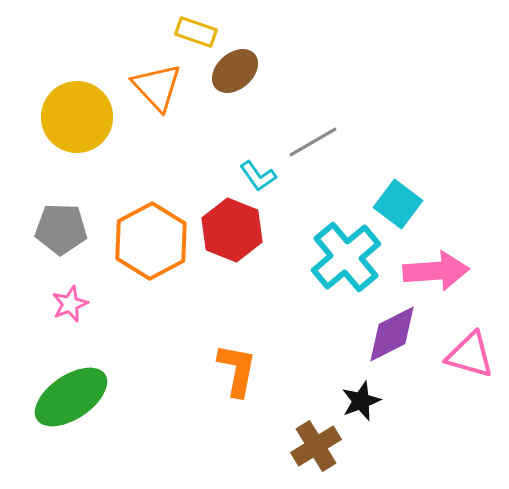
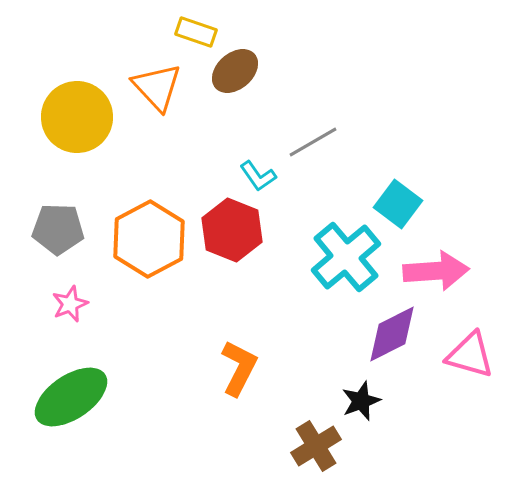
gray pentagon: moved 3 px left
orange hexagon: moved 2 px left, 2 px up
orange L-shape: moved 2 px right, 2 px up; rotated 16 degrees clockwise
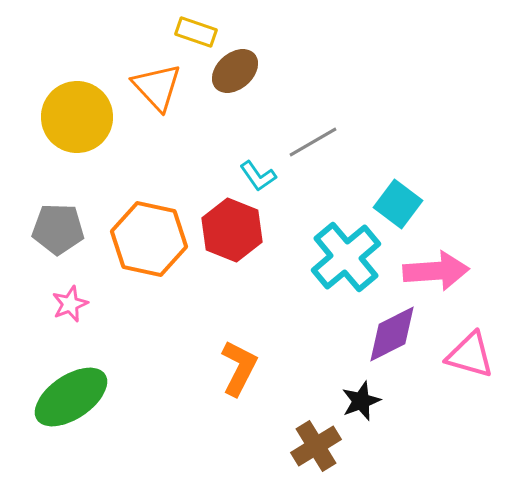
orange hexagon: rotated 20 degrees counterclockwise
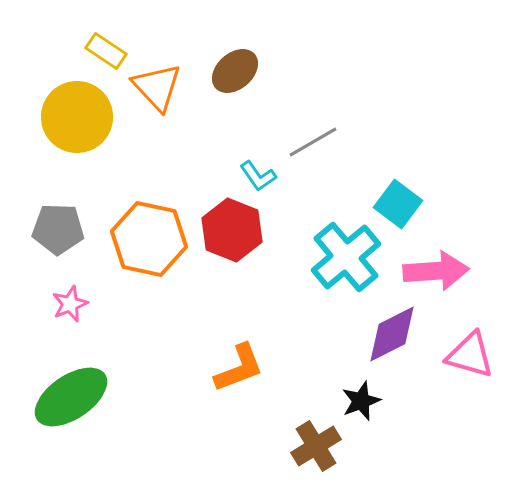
yellow rectangle: moved 90 px left, 19 px down; rotated 15 degrees clockwise
orange L-shape: rotated 42 degrees clockwise
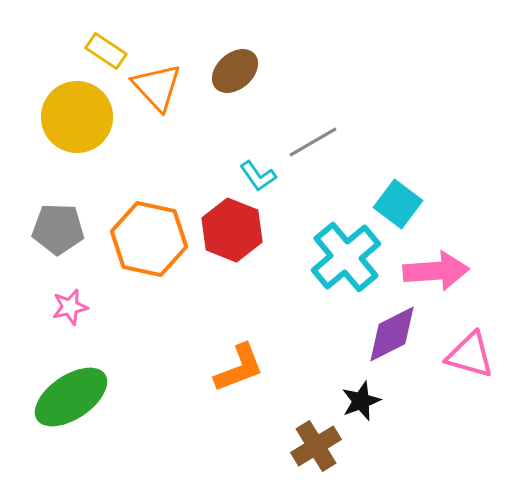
pink star: moved 3 px down; rotated 9 degrees clockwise
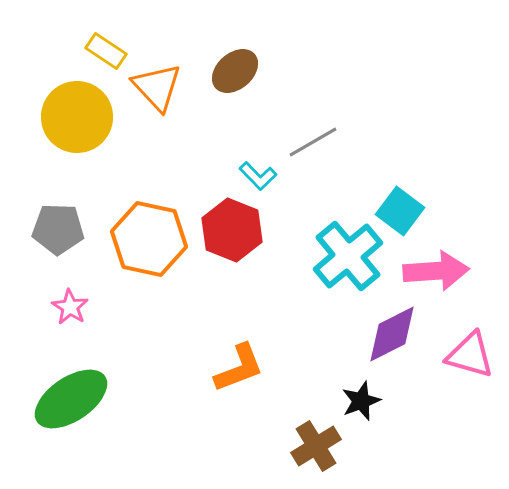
cyan L-shape: rotated 9 degrees counterclockwise
cyan square: moved 2 px right, 7 px down
cyan cross: moved 2 px right, 1 px up
pink star: rotated 27 degrees counterclockwise
green ellipse: moved 2 px down
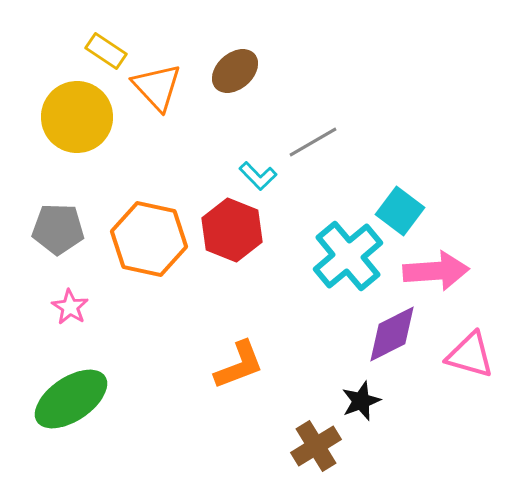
orange L-shape: moved 3 px up
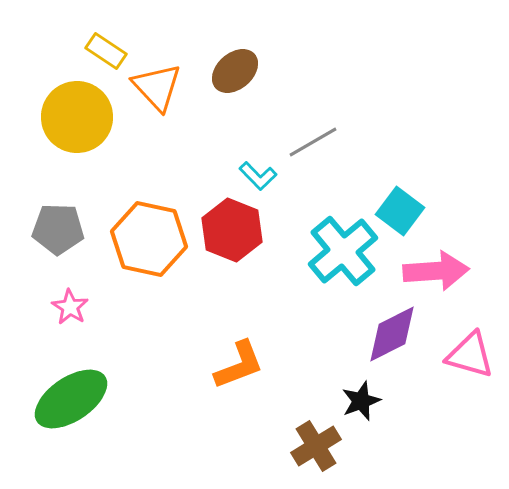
cyan cross: moved 5 px left, 5 px up
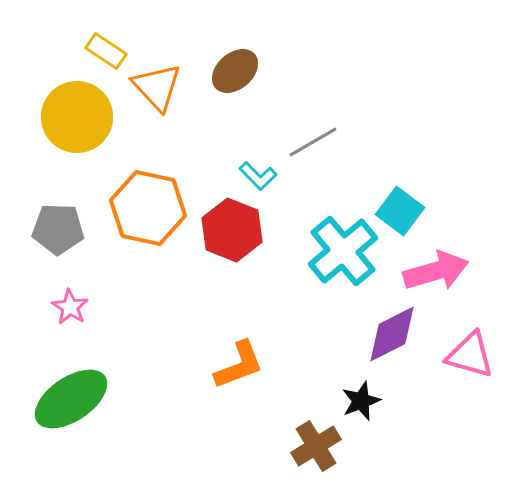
orange hexagon: moved 1 px left, 31 px up
pink arrow: rotated 12 degrees counterclockwise
